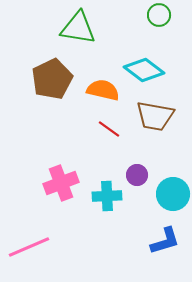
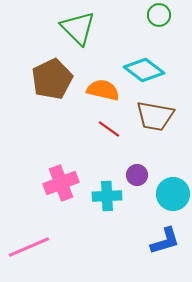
green triangle: rotated 36 degrees clockwise
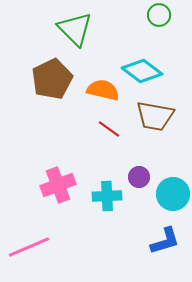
green triangle: moved 3 px left, 1 px down
cyan diamond: moved 2 px left, 1 px down
purple circle: moved 2 px right, 2 px down
pink cross: moved 3 px left, 2 px down
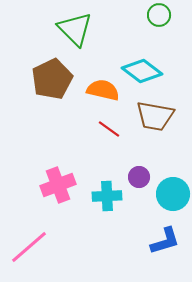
pink line: rotated 18 degrees counterclockwise
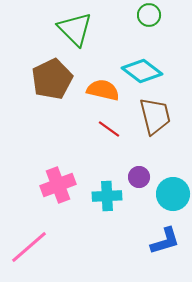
green circle: moved 10 px left
brown trapezoid: rotated 114 degrees counterclockwise
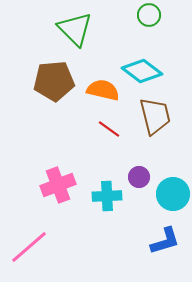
brown pentagon: moved 2 px right, 2 px down; rotated 21 degrees clockwise
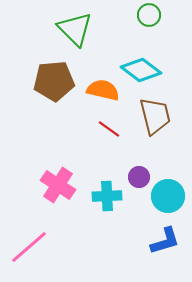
cyan diamond: moved 1 px left, 1 px up
pink cross: rotated 36 degrees counterclockwise
cyan circle: moved 5 px left, 2 px down
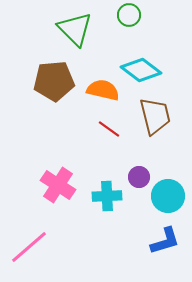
green circle: moved 20 px left
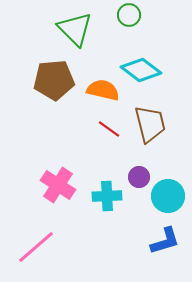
brown pentagon: moved 1 px up
brown trapezoid: moved 5 px left, 8 px down
pink line: moved 7 px right
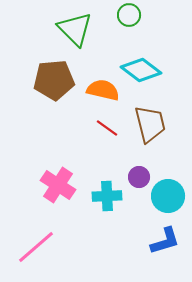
red line: moved 2 px left, 1 px up
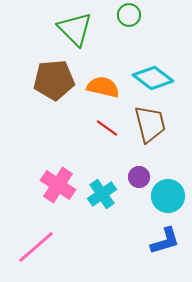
cyan diamond: moved 12 px right, 8 px down
orange semicircle: moved 3 px up
cyan cross: moved 5 px left, 2 px up; rotated 32 degrees counterclockwise
